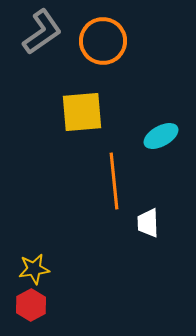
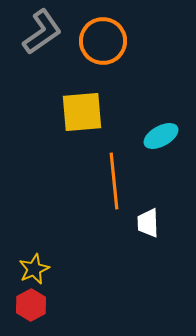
yellow star: rotated 16 degrees counterclockwise
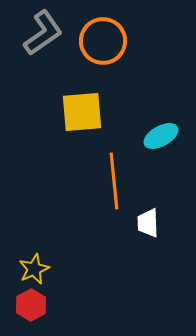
gray L-shape: moved 1 px right, 1 px down
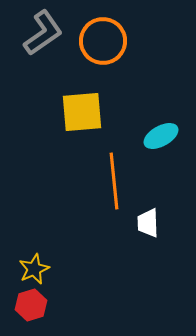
red hexagon: rotated 12 degrees clockwise
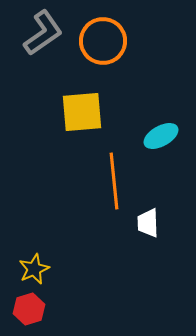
red hexagon: moved 2 px left, 4 px down
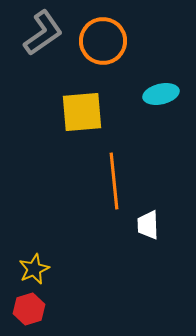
cyan ellipse: moved 42 px up; rotated 16 degrees clockwise
white trapezoid: moved 2 px down
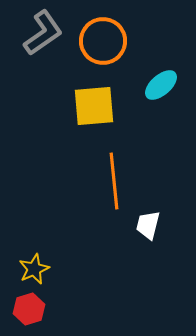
cyan ellipse: moved 9 px up; rotated 28 degrees counterclockwise
yellow square: moved 12 px right, 6 px up
white trapezoid: rotated 16 degrees clockwise
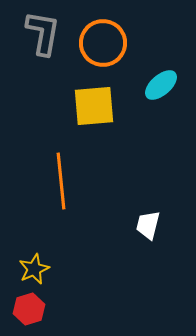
gray L-shape: rotated 45 degrees counterclockwise
orange circle: moved 2 px down
orange line: moved 53 px left
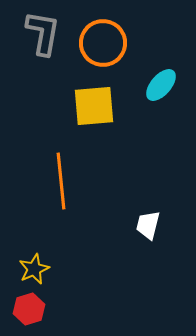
cyan ellipse: rotated 8 degrees counterclockwise
